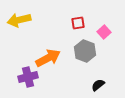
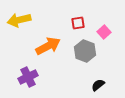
orange arrow: moved 12 px up
purple cross: rotated 12 degrees counterclockwise
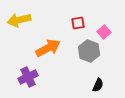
orange arrow: moved 2 px down
gray hexagon: moved 4 px right
black semicircle: rotated 152 degrees clockwise
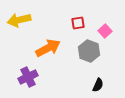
pink square: moved 1 px right, 1 px up
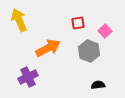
yellow arrow: rotated 80 degrees clockwise
black semicircle: rotated 120 degrees counterclockwise
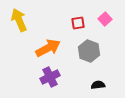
pink square: moved 12 px up
purple cross: moved 22 px right
